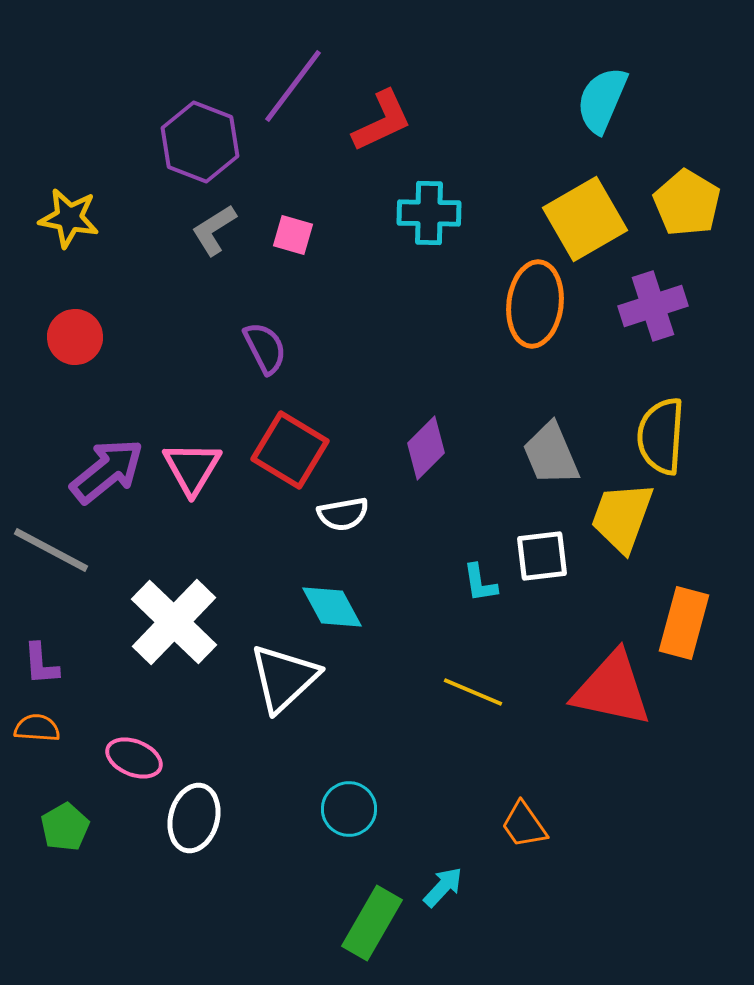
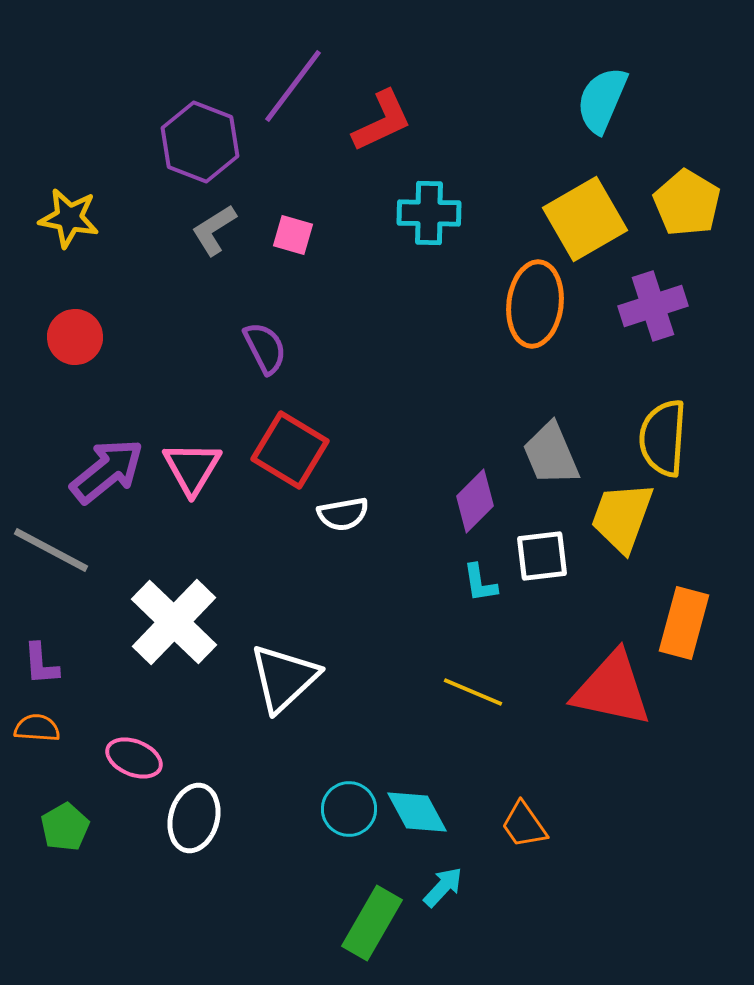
yellow semicircle: moved 2 px right, 2 px down
purple diamond: moved 49 px right, 53 px down
cyan diamond: moved 85 px right, 205 px down
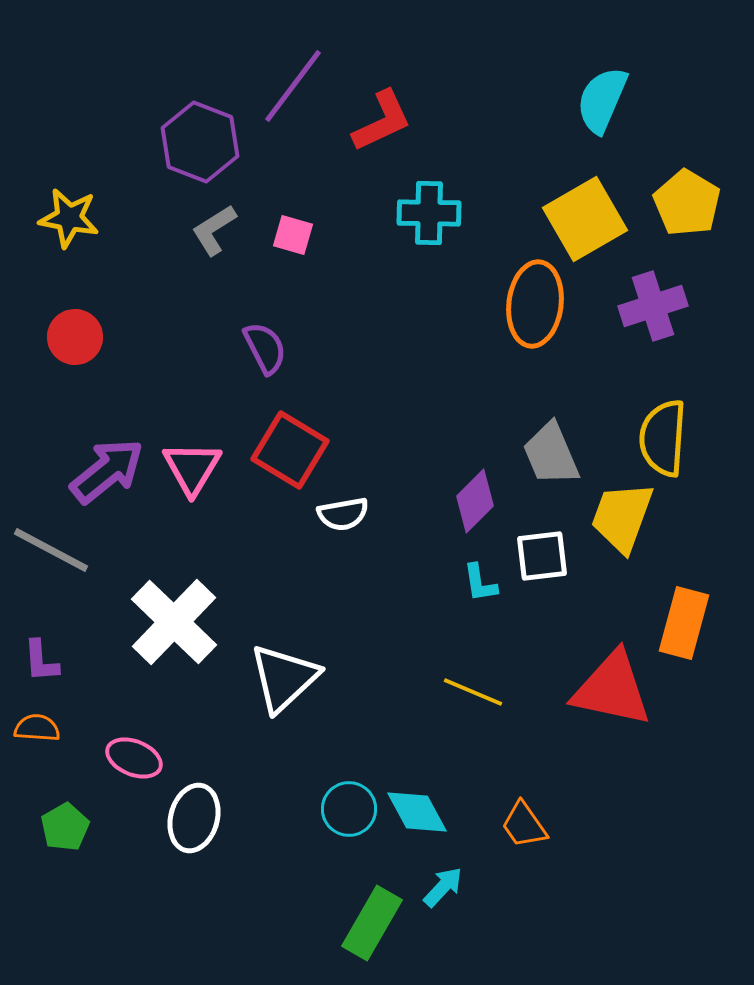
purple L-shape: moved 3 px up
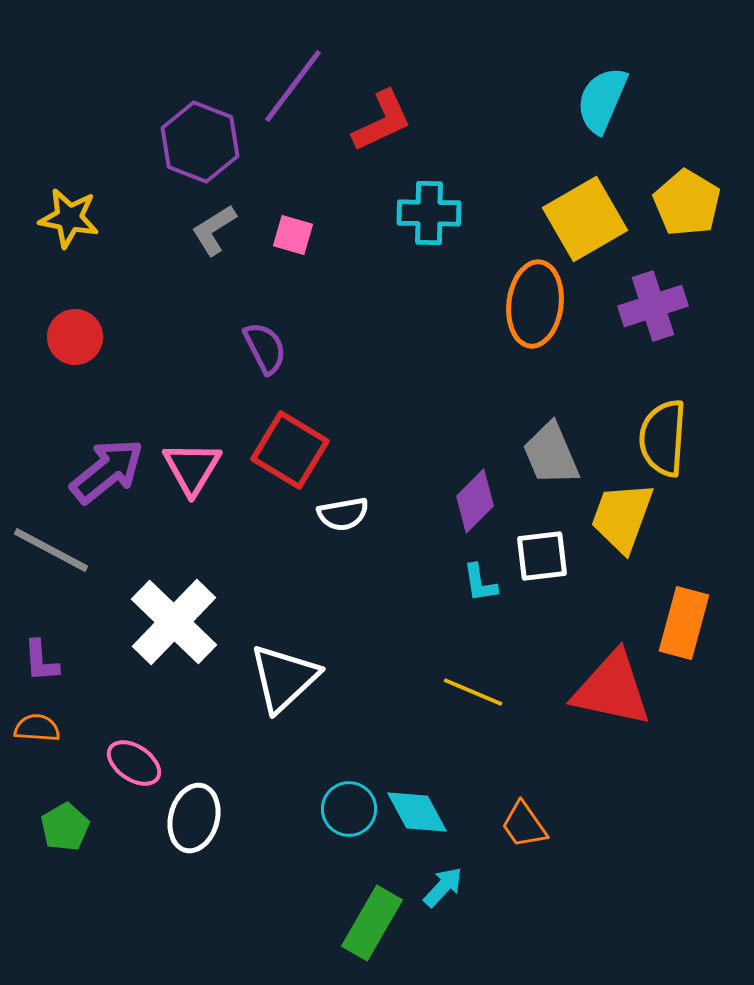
pink ellipse: moved 5 px down; rotated 12 degrees clockwise
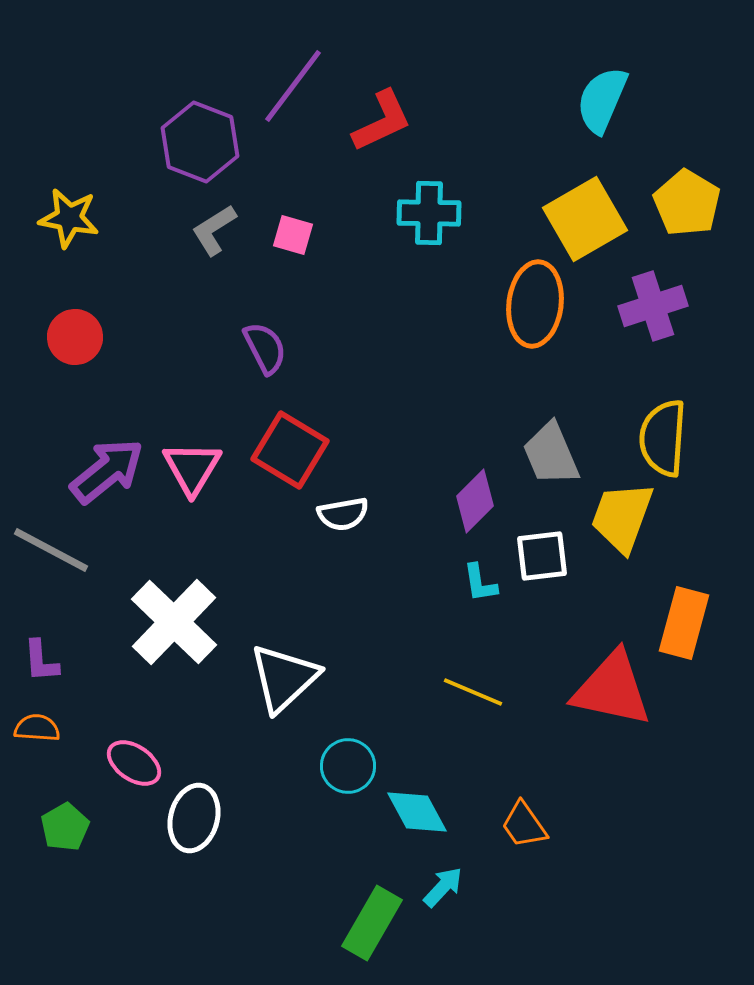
cyan circle: moved 1 px left, 43 px up
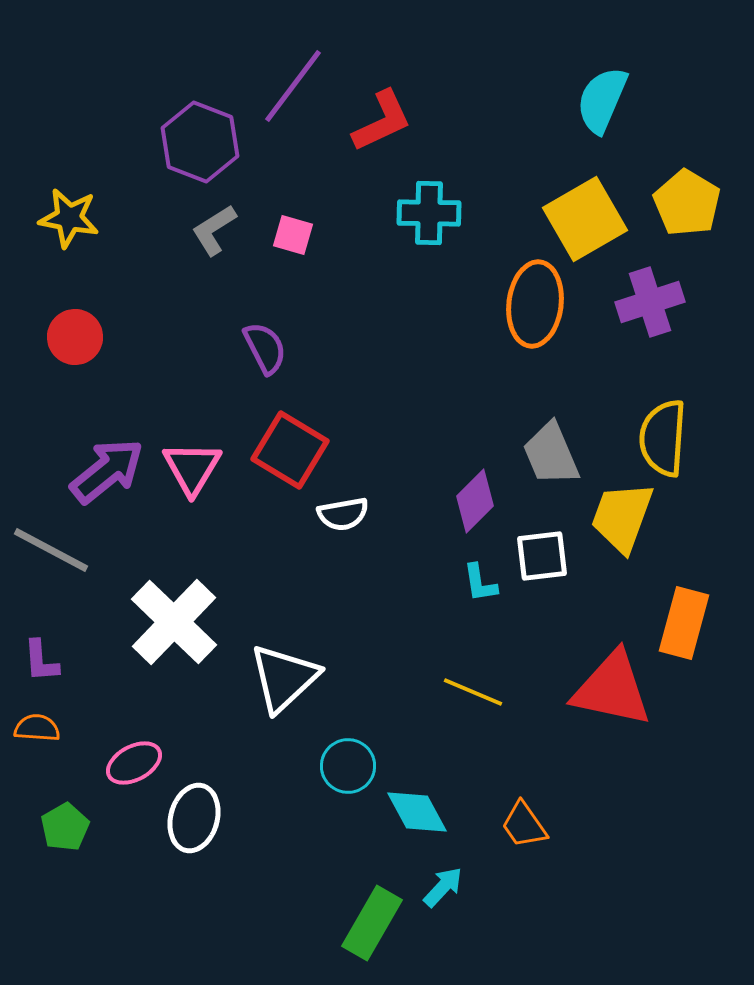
purple cross: moved 3 px left, 4 px up
pink ellipse: rotated 62 degrees counterclockwise
